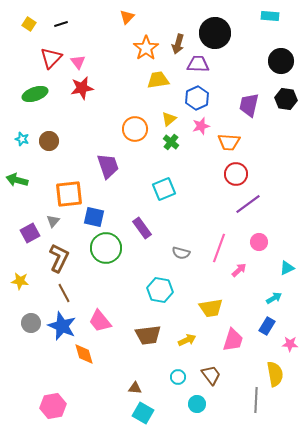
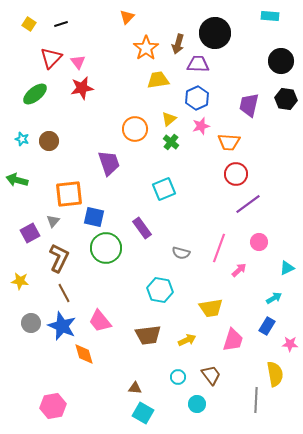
green ellipse at (35, 94): rotated 20 degrees counterclockwise
purple trapezoid at (108, 166): moved 1 px right, 3 px up
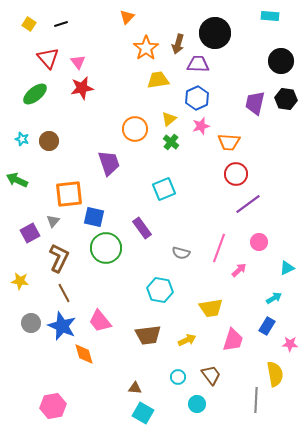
red triangle at (51, 58): moved 3 px left; rotated 25 degrees counterclockwise
purple trapezoid at (249, 105): moved 6 px right, 2 px up
green arrow at (17, 180): rotated 10 degrees clockwise
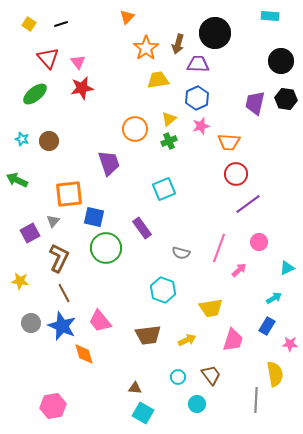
green cross at (171, 142): moved 2 px left, 1 px up; rotated 28 degrees clockwise
cyan hexagon at (160, 290): moved 3 px right; rotated 10 degrees clockwise
